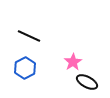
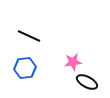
pink star: rotated 24 degrees clockwise
blue hexagon: rotated 20 degrees clockwise
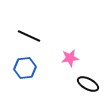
pink star: moved 3 px left, 4 px up
black ellipse: moved 1 px right, 2 px down
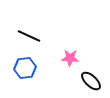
pink star: rotated 12 degrees clockwise
black ellipse: moved 3 px right, 3 px up; rotated 15 degrees clockwise
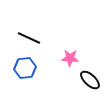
black line: moved 2 px down
black ellipse: moved 1 px left, 1 px up
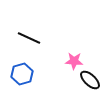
pink star: moved 4 px right, 3 px down
blue hexagon: moved 3 px left, 6 px down; rotated 10 degrees counterclockwise
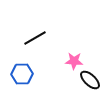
black line: moved 6 px right; rotated 55 degrees counterclockwise
blue hexagon: rotated 15 degrees clockwise
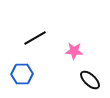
pink star: moved 10 px up
